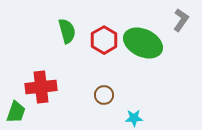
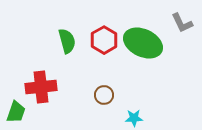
gray L-shape: moved 1 px right, 3 px down; rotated 120 degrees clockwise
green semicircle: moved 10 px down
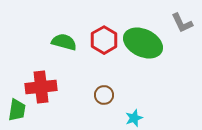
green semicircle: moved 3 px left, 1 px down; rotated 60 degrees counterclockwise
green trapezoid: moved 1 px right, 2 px up; rotated 10 degrees counterclockwise
cyan star: rotated 18 degrees counterclockwise
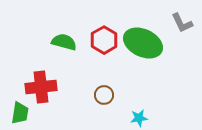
green trapezoid: moved 3 px right, 3 px down
cyan star: moved 5 px right; rotated 12 degrees clockwise
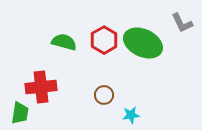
cyan star: moved 8 px left, 3 px up
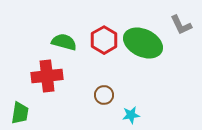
gray L-shape: moved 1 px left, 2 px down
red cross: moved 6 px right, 11 px up
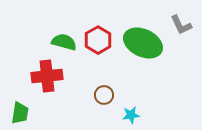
red hexagon: moved 6 px left
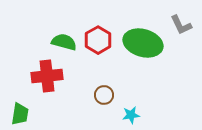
green ellipse: rotated 9 degrees counterclockwise
green trapezoid: moved 1 px down
